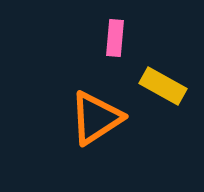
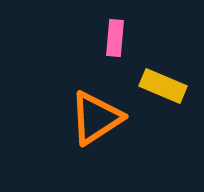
yellow rectangle: rotated 6 degrees counterclockwise
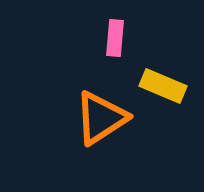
orange triangle: moved 5 px right
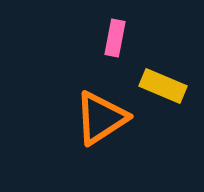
pink rectangle: rotated 6 degrees clockwise
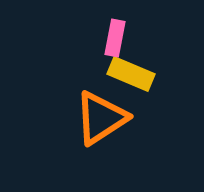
yellow rectangle: moved 32 px left, 12 px up
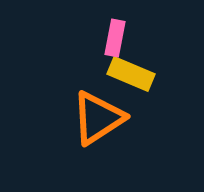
orange triangle: moved 3 px left
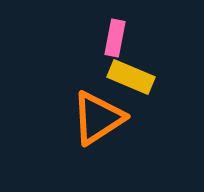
yellow rectangle: moved 3 px down
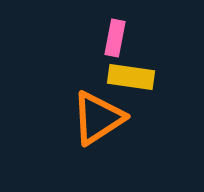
yellow rectangle: rotated 15 degrees counterclockwise
